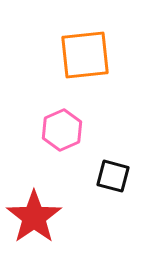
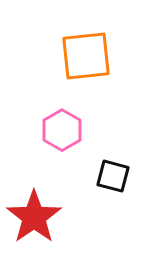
orange square: moved 1 px right, 1 px down
pink hexagon: rotated 6 degrees counterclockwise
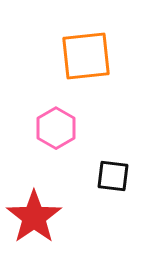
pink hexagon: moved 6 px left, 2 px up
black square: rotated 8 degrees counterclockwise
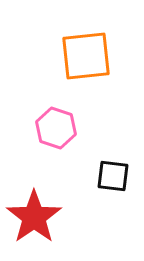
pink hexagon: rotated 12 degrees counterclockwise
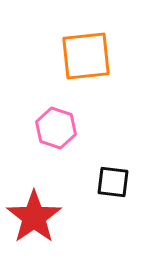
black square: moved 6 px down
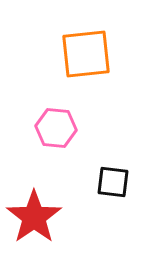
orange square: moved 2 px up
pink hexagon: rotated 12 degrees counterclockwise
